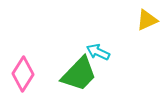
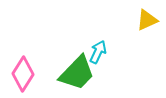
cyan arrow: rotated 90 degrees clockwise
green trapezoid: moved 2 px left, 1 px up
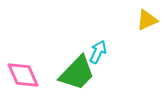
pink diamond: moved 1 px down; rotated 56 degrees counterclockwise
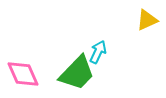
pink diamond: moved 1 px up
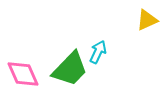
green trapezoid: moved 7 px left, 4 px up
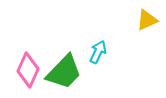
green trapezoid: moved 6 px left, 3 px down
pink diamond: moved 5 px right, 4 px up; rotated 48 degrees clockwise
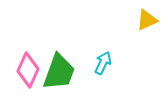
cyan arrow: moved 5 px right, 11 px down
green trapezoid: moved 5 px left; rotated 24 degrees counterclockwise
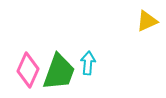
yellow triangle: moved 1 px down
cyan arrow: moved 15 px left; rotated 20 degrees counterclockwise
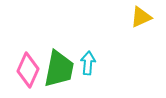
yellow triangle: moved 6 px left, 4 px up
green trapezoid: moved 3 px up; rotated 9 degrees counterclockwise
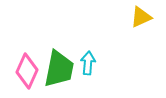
pink diamond: moved 1 px left, 1 px down
